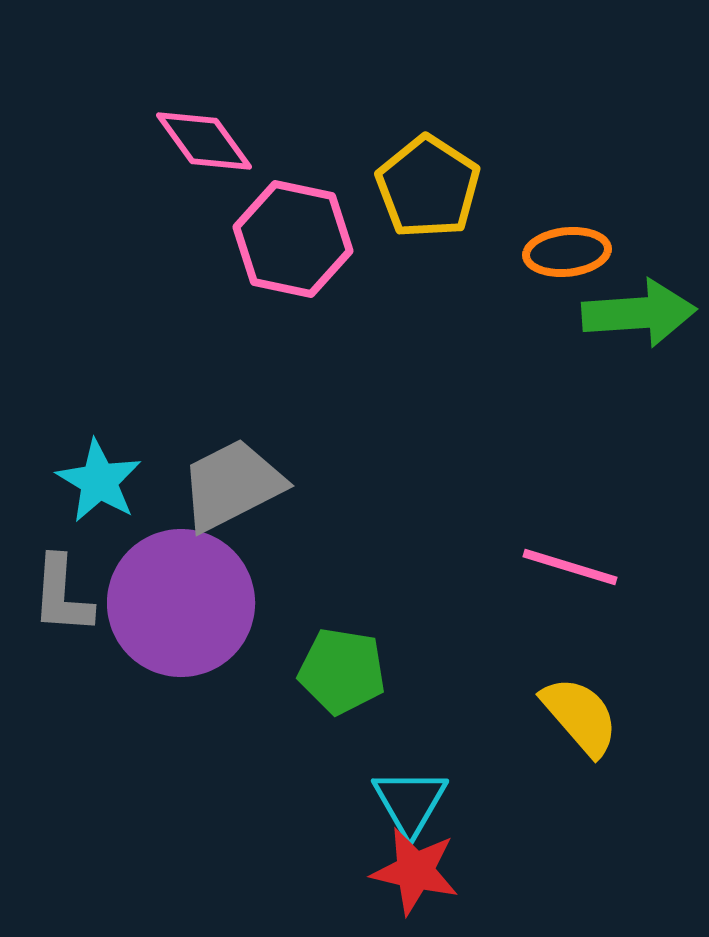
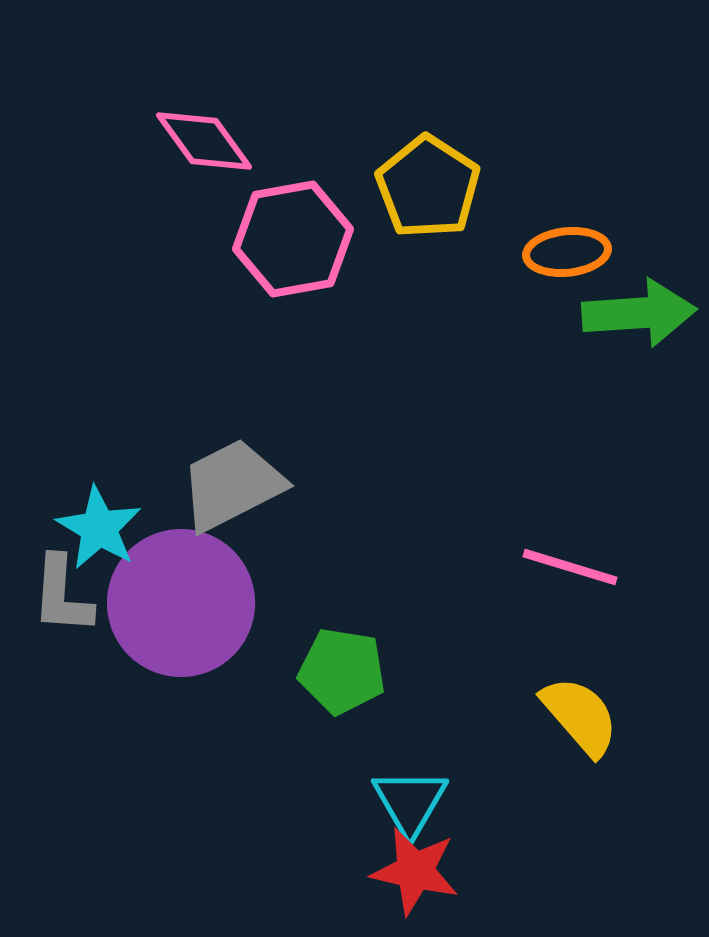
pink hexagon: rotated 22 degrees counterclockwise
cyan star: moved 47 px down
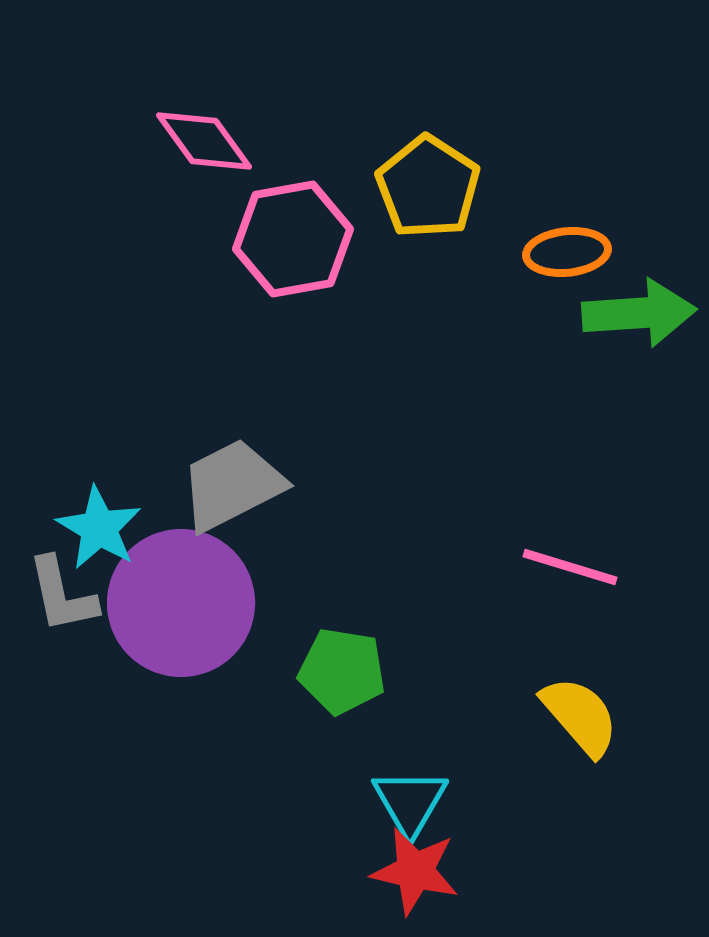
gray L-shape: rotated 16 degrees counterclockwise
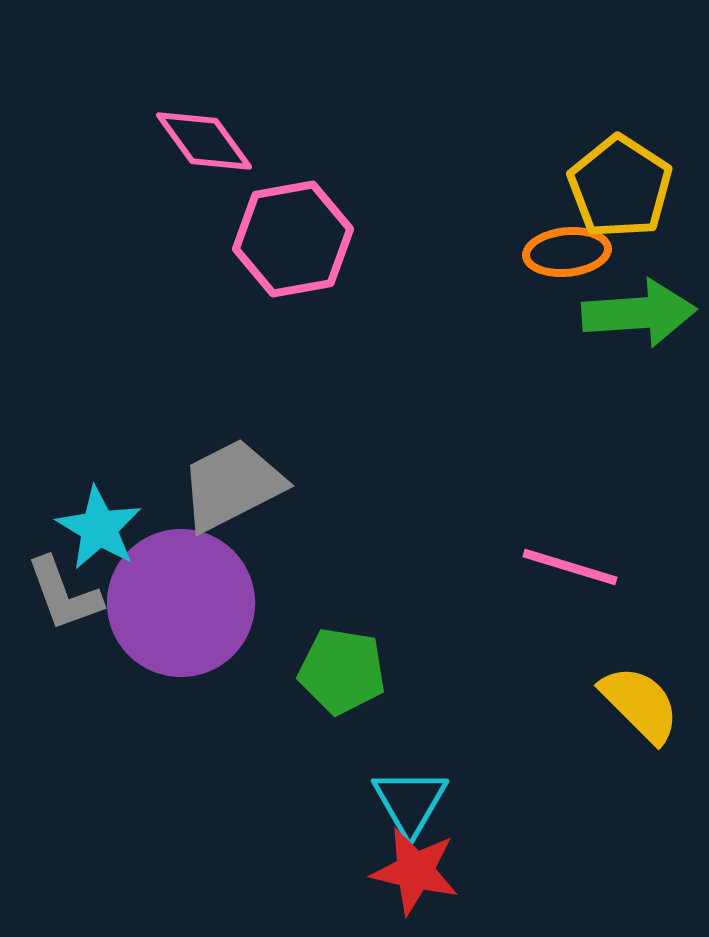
yellow pentagon: moved 192 px right
gray L-shape: moved 2 px right, 1 px up; rotated 8 degrees counterclockwise
yellow semicircle: moved 60 px right, 12 px up; rotated 4 degrees counterclockwise
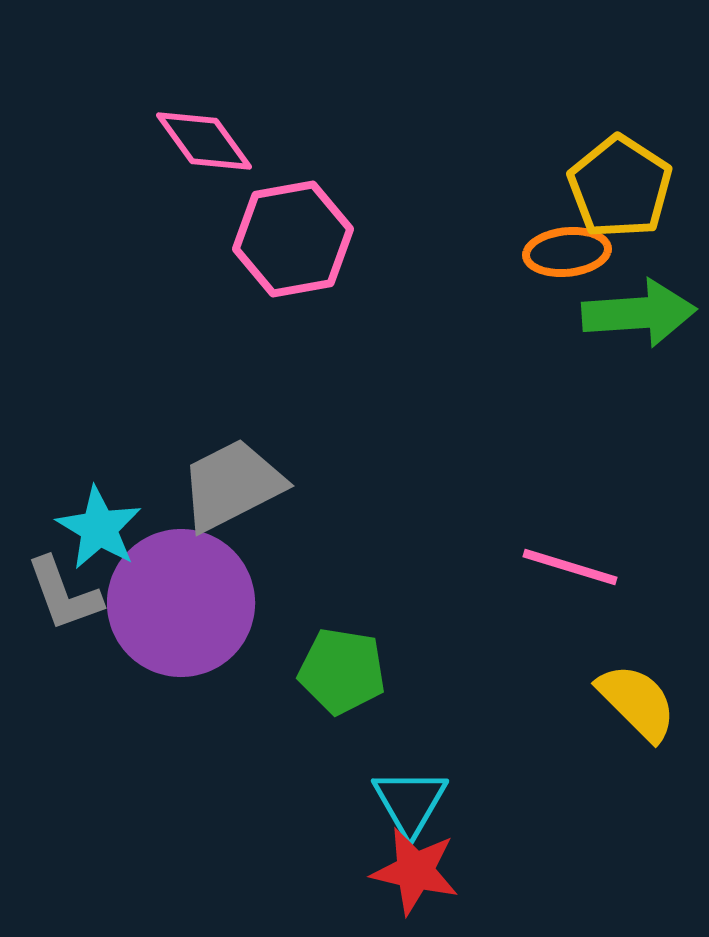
yellow semicircle: moved 3 px left, 2 px up
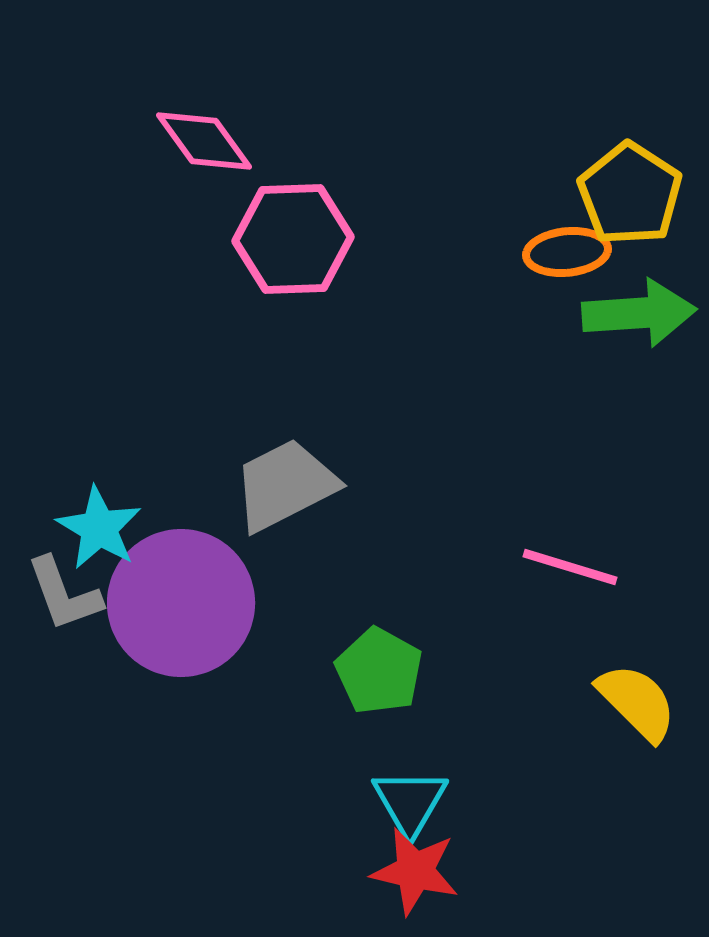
yellow pentagon: moved 10 px right, 7 px down
pink hexagon: rotated 8 degrees clockwise
gray trapezoid: moved 53 px right
green pentagon: moved 37 px right; rotated 20 degrees clockwise
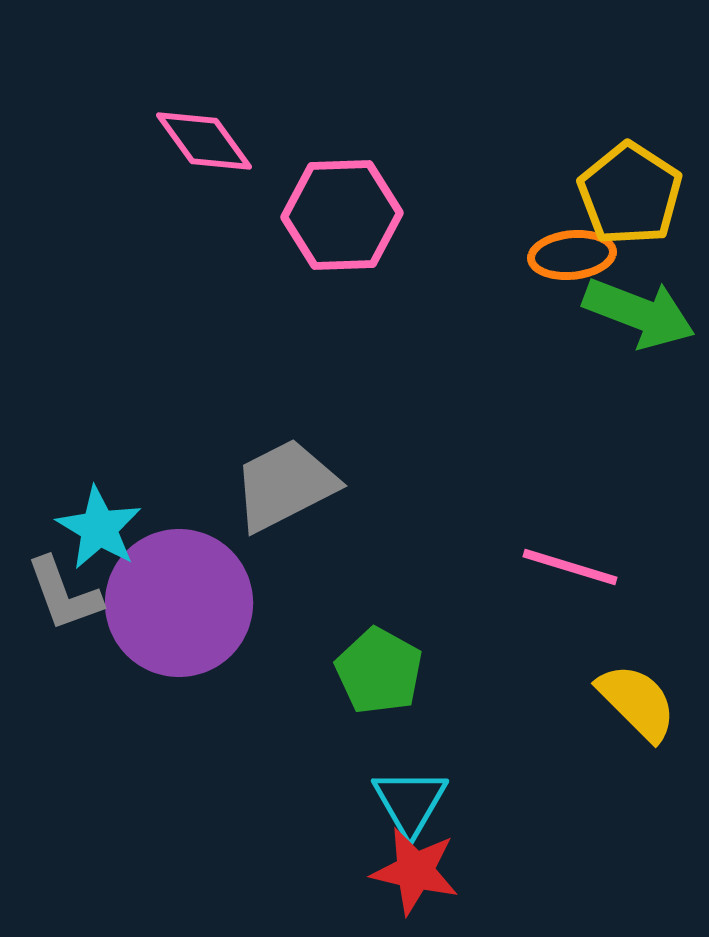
pink hexagon: moved 49 px right, 24 px up
orange ellipse: moved 5 px right, 3 px down
green arrow: rotated 25 degrees clockwise
purple circle: moved 2 px left
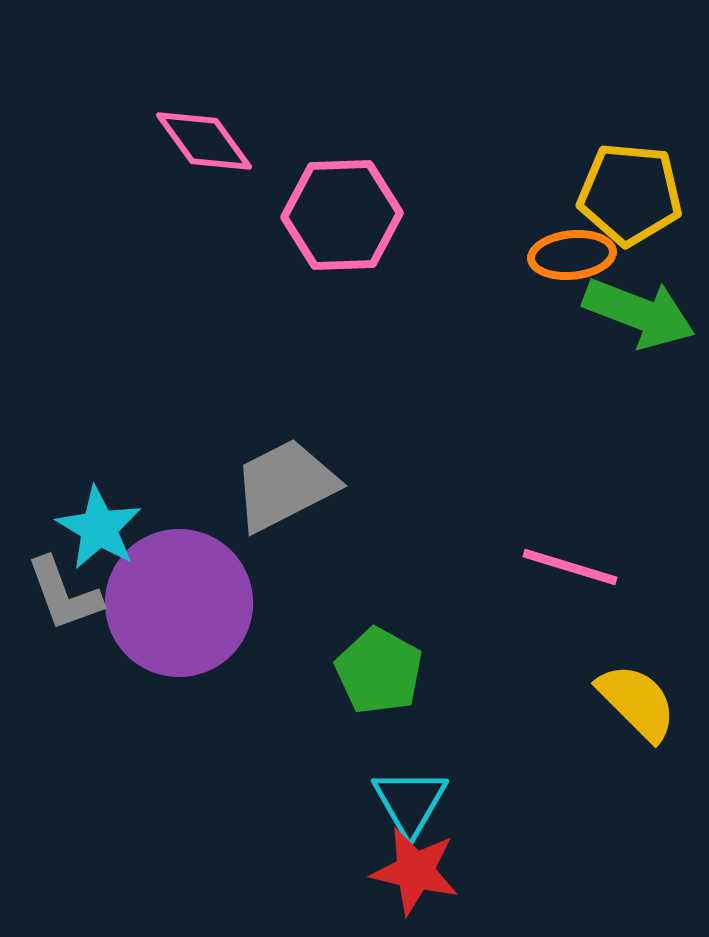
yellow pentagon: rotated 28 degrees counterclockwise
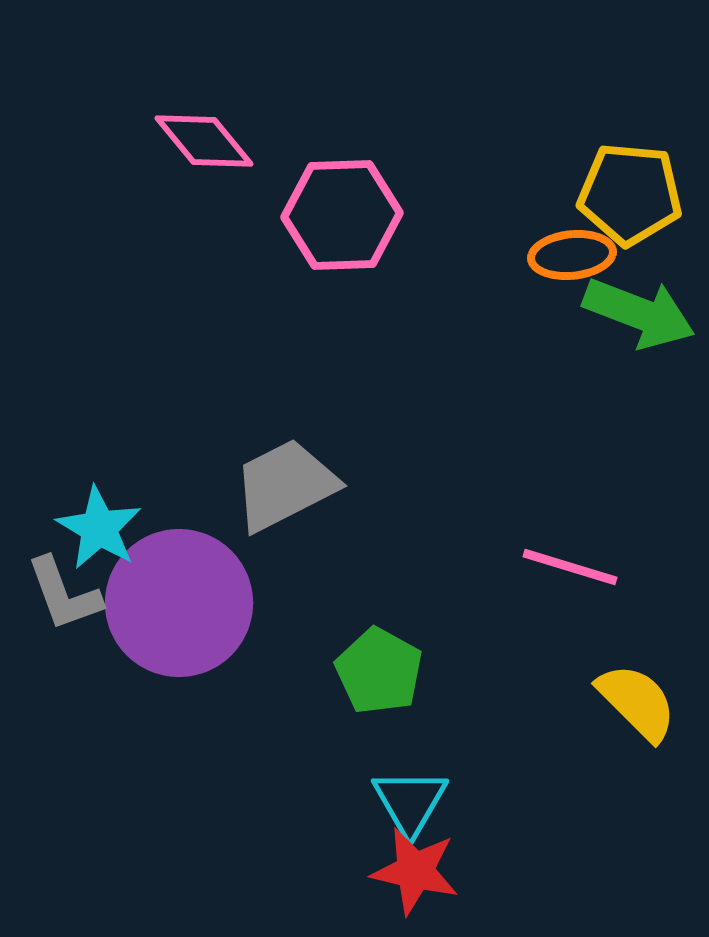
pink diamond: rotated 4 degrees counterclockwise
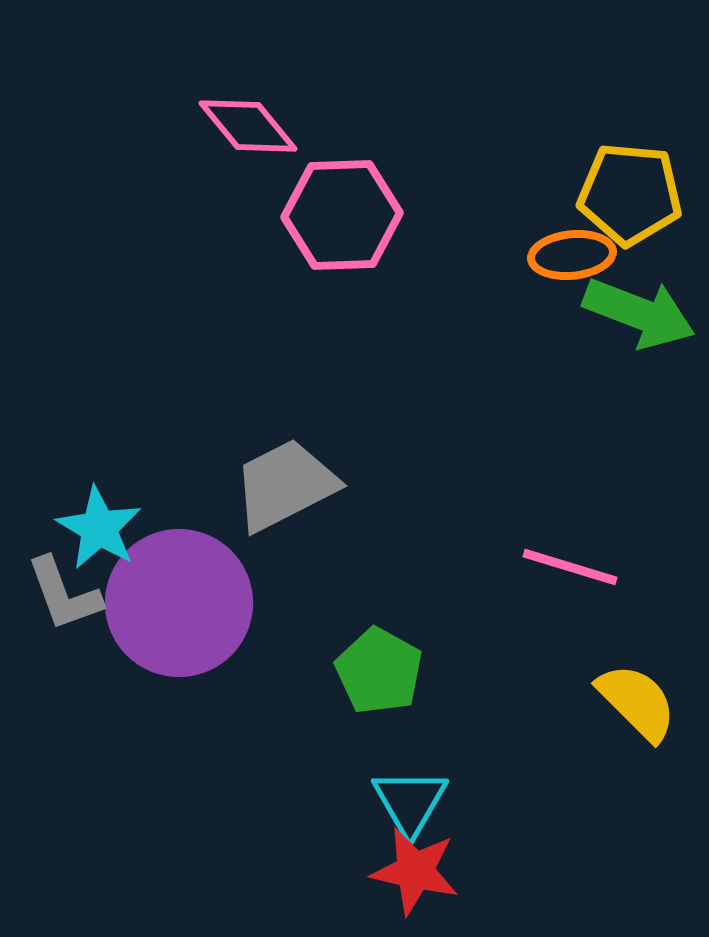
pink diamond: moved 44 px right, 15 px up
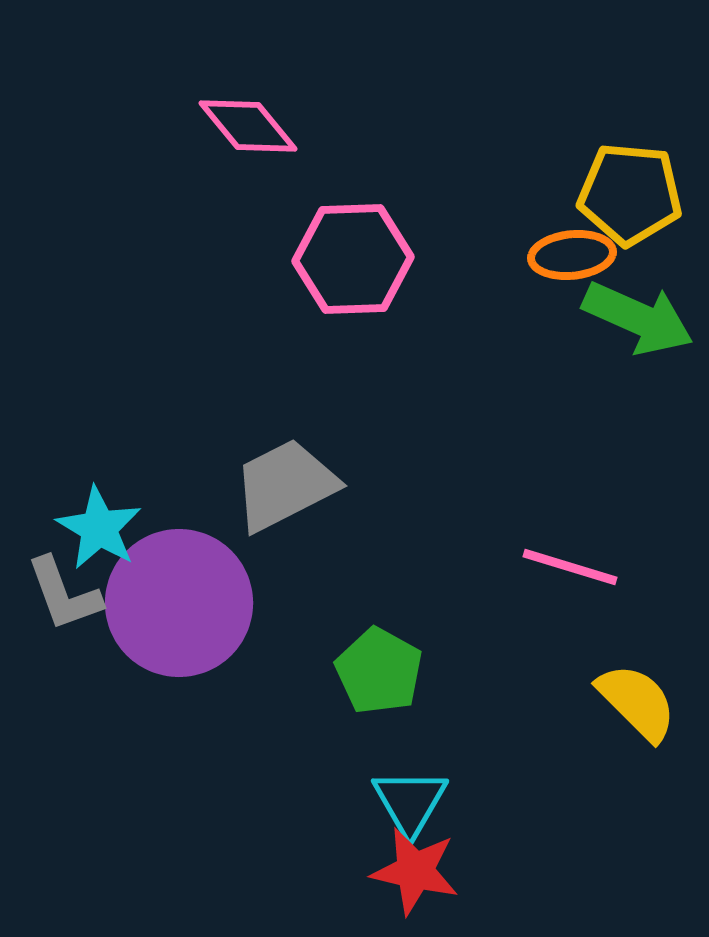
pink hexagon: moved 11 px right, 44 px down
green arrow: moved 1 px left, 5 px down; rotated 3 degrees clockwise
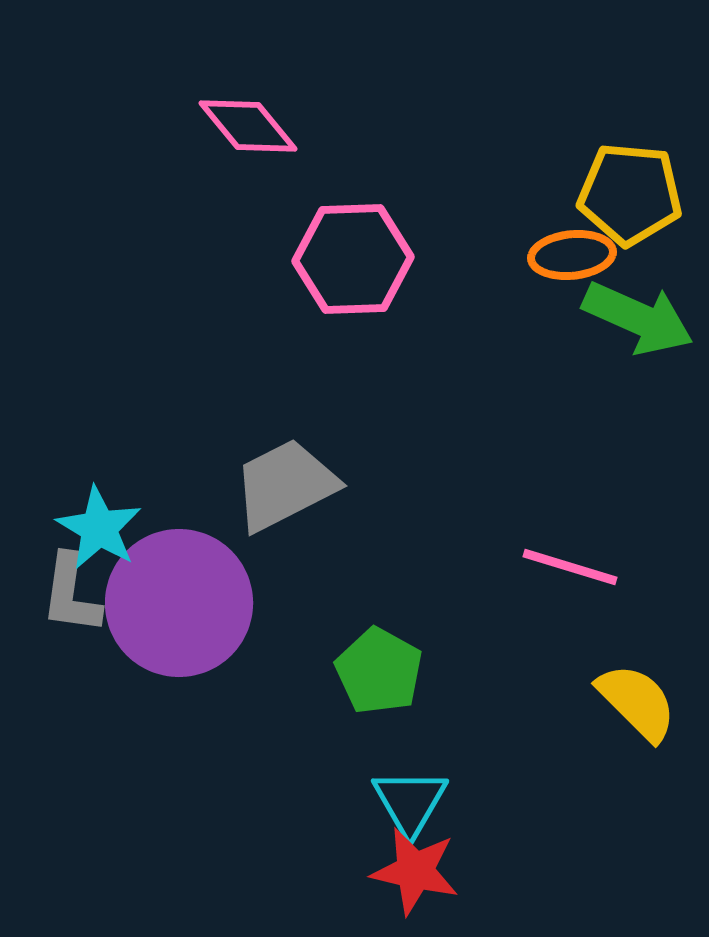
gray L-shape: moved 7 px right; rotated 28 degrees clockwise
